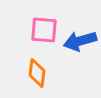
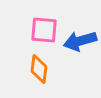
orange diamond: moved 2 px right, 4 px up
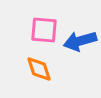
orange diamond: rotated 24 degrees counterclockwise
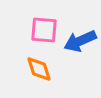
blue arrow: rotated 8 degrees counterclockwise
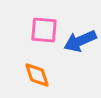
orange diamond: moved 2 px left, 6 px down
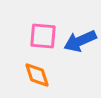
pink square: moved 1 px left, 6 px down
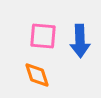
blue arrow: rotated 68 degrees counterclockwise
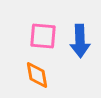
orange diamond: rotated 8 degrees clockwise
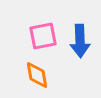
pink square: rotated 16 degrees counterclockwise
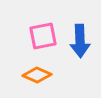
orange diamond: rotated 56 degrees counterclockwise
